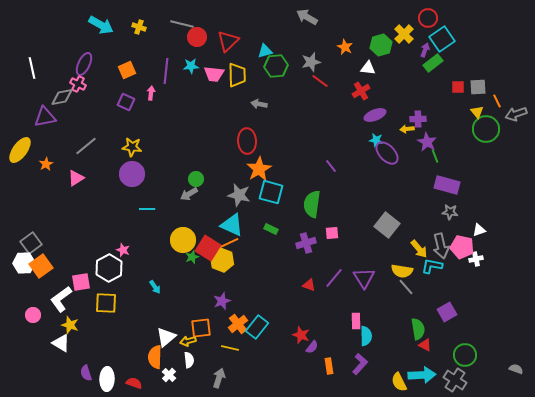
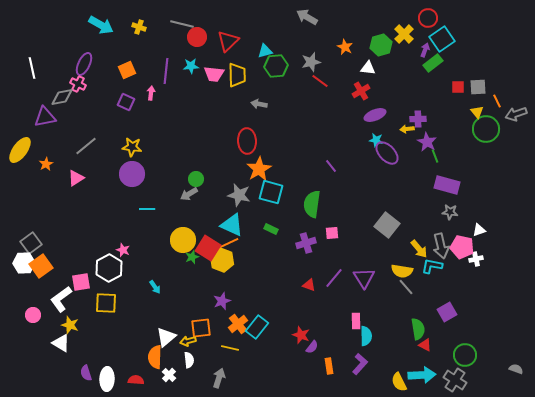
red semicircle at (134, 383): moved 2 px right, 3 px up; rotated 14 degrees counterclockwise
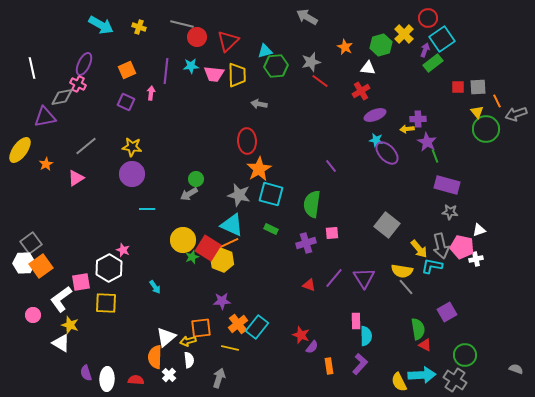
cyan square at (271, 192): moved 2 px down
purple star at (222, 301): rotated 18 degrees clockwise
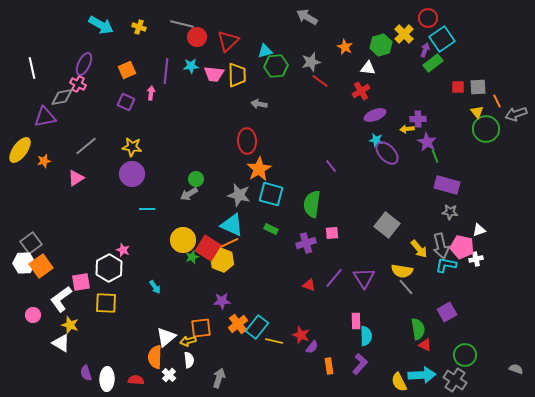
orange star at (46, 164): moved 2 px left, 3 px up; rotated 16 degrees clockwise
cyan L-shape at (432, 266): moved 14 px right, 1 px up
yellow line at (230, 348): moved 44 px right, 7 px up
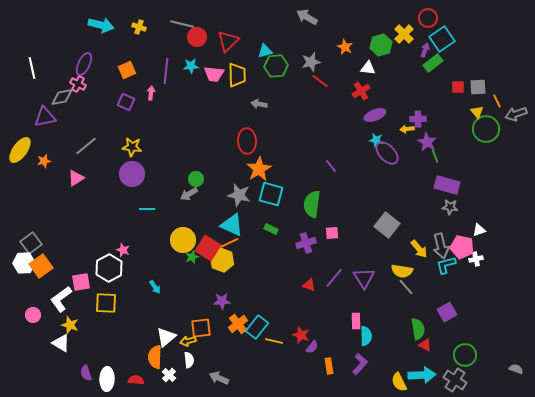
cyan arrow at (101, 25): rotated 15 degrees counterclockwise
gray star at (450, 212): moved 5 px up
cyan L-shape at (446, 265): rotated 25 degrees counterclockwise
gray arrow at (219, 378): rotated 84 degrees counterclockwise
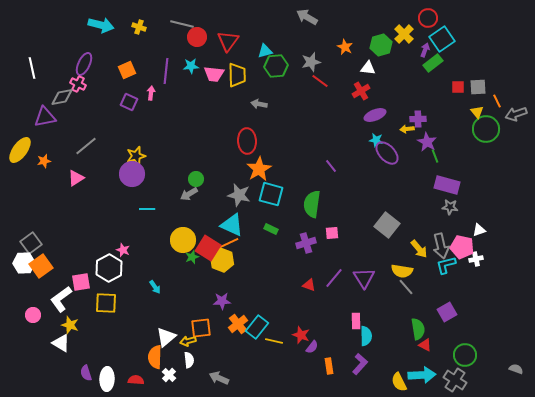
red triangle at (228, 41): rotated 10 degrees counterclockwise
purple square at (126, 102): moved 3 px right
yellow star at (132, 147): moved 4 px right, 9 px down; rotated 24 degrees counterclockwise
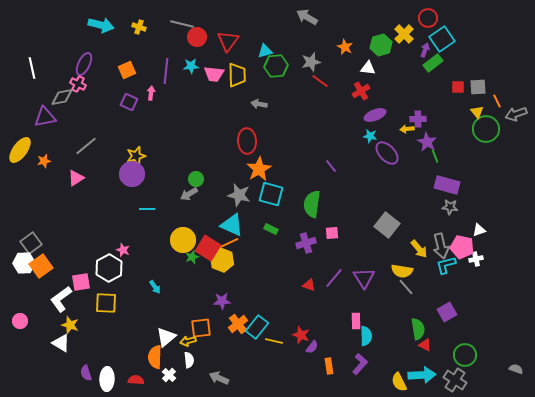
cyan star at (376, 140): moved 6 px left, 4 px up
pink circle at (33, 315): moved 13 px left, 6 px down
